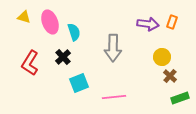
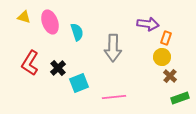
orange rectangle: moved 6 px left, 16 px down
cyan semicircle: moved 3 px right
black cross: moved 5 px left, 11 px down
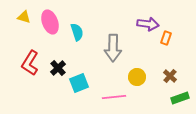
yellow circle: moved 25 px left, 20 px down
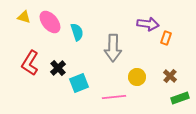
pink ellipse: rotated 20 degrees counterclockwise
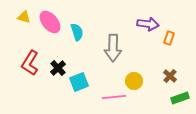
orange rectangle: moved 3 px right
yellow circle: moved 3 px left, 4 px down
cyan square: moved 1 px up
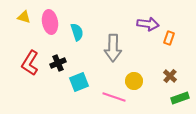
pink ellipse: rotated 30 degrees clockwise
black cross: moved 5 px up; rotated 21 degrees clockwise
pink line: rotated 25 degrees clockwise
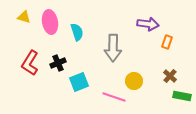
orange rectangle: moved 2 px left, 4 px down
green rectangle: moved 2 px right, 2 px up; rotated 30 degrees clockwise
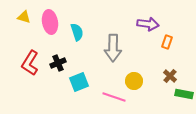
green rectangle: moved 2 px right, 2 px up
